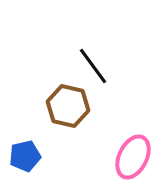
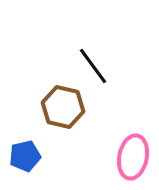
brown hexagon: moved 5 px left, 1 px down
pink ellipse: rotated 15 degrees counterclockwise
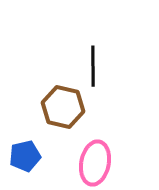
black line: rotated 36 degrees clockwise
pink ellipse: moved 38 px left, 6 px down
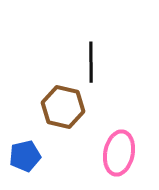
black line: moved 2 px left, 4 px up
pink ellipse: moved 24 px right, 10 px up
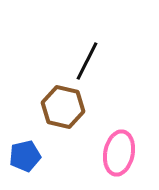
black line: moved 4 px left, 1 px up; rotated 27 degrees clockwise
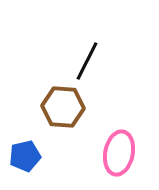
brown hexagon: rotated 9 degrees counterclockwise
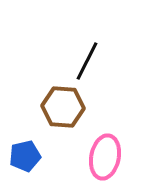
pink ellipse: moved 14 px left, 4 px down
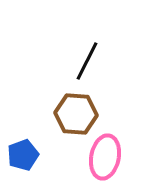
brown hexagon: moved 13 px right, 7 px down
blue pentagon: moved 2 px left, 1 px up; rotated 8 degrees counterclockwise
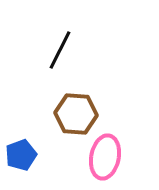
black line: moved 27 px left, 11 px up
blue pentagon: moved 2 px left
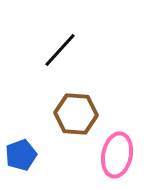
black line: rotated 15 degrees clockwise
pink ellipse: moved 12 px right, 2 px up
